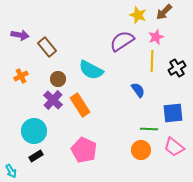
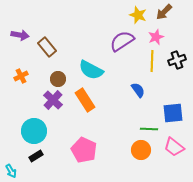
black cross: moved 8 px up; rotated 12 degrees clockwise
orange rectangle: moved 5 px right, 5 px up
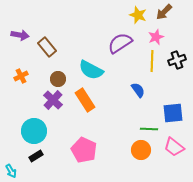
purple semicircle: moved 2 px left, 2 px down
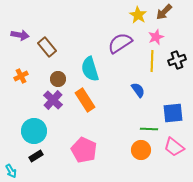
yellow star: rotated 12 degrees clockwise
cyan semicircle: moved 1 px left, 1 px up; rotated 45 degrees clockwise
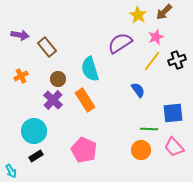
yellow line: rotated 35 degrees clockwise
pink trapezoid: rotated 10 degrees clockwise
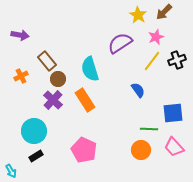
brown rectangle: moved 14 px down
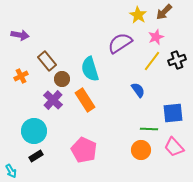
brown circle: moved 4 px right
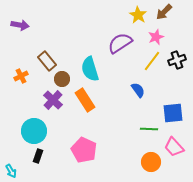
purple arrow: moved 10 px up
orange circle: moved 10 px right, 12 px down
black rectangle: moved 2 px right; rotated 40 degrees counterclockwise
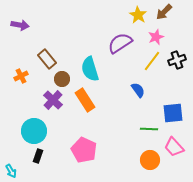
brown rectangle: moved 2 px up
orange circle: moved 1 px left, 2 px up
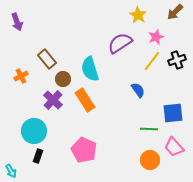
brown arrow: moved 11 px right
purple arrow: moved 3 px left, 3 px up; rotated 60 degrees clockwise
brown circle: moved 1 px right
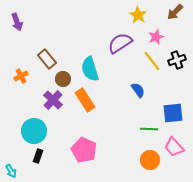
yellow line: rotated 75 degrees counterclockwise
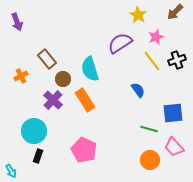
green line: rotated 12 degrees clockwise
